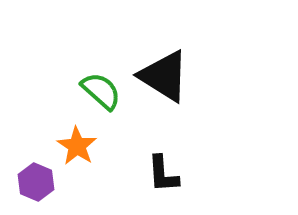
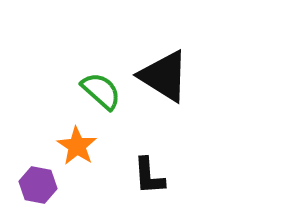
black L-shape: moved 14 px left, 2 px down
purple hexagon: moved 2 px right, 3 px down; rotated 12 degrees counterclockwise
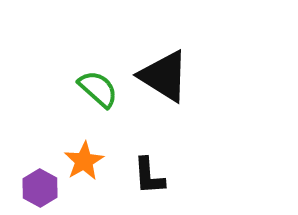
green semicircle: moved 3 px left, 2 px up
orange star: moved 7 px right, 15 px down; rotated 9 degrees clockwise
purple hexagon: moved 2 px right, 3 px down; rotated 18 degrees clockwise
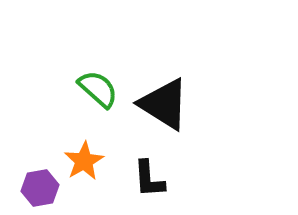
black triangle: moved 28 px down
black L-shape: moved 3 px down
purple hexagon: rotated 21 degrees clockwise
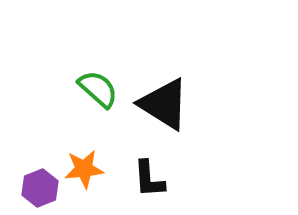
orange star: moved 8 px down; rotated 24 degrees clockwise
purple hexagon: rotated 12 degrees counterclockwise
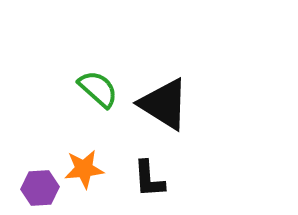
purple hexagon: rotated 18 degrees clockwise
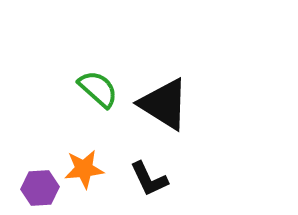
black L-shape: rotated 21 degrees counterclockwise
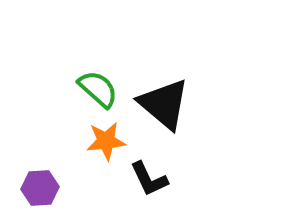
black triangle: rotated 8 degrees clockwise
orange star: moved 22 px right, 28 px up
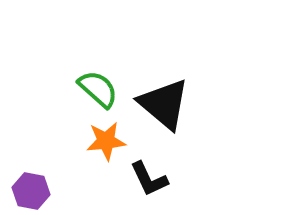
purple hexagon: moved 9 px left, 3 px down; rotated 15 degrees clockwise
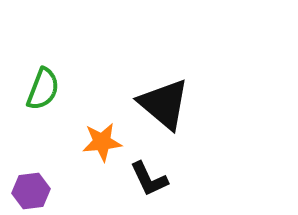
green semicircle: moved 55 px left; rotated 69 degrees clockwise
orange star: moved 4 px left, 1 px down
purple hexagon: rotated 18 degrees counterclockwise
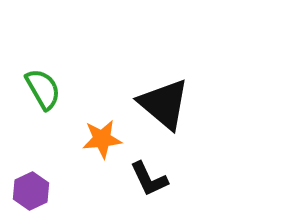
green semicircle: rotated 51 degrees counterclockwise
orange star: moved 3 px up
purple hexagon: rotated 18 degrees counterclockwise
